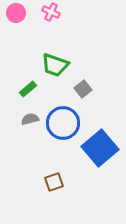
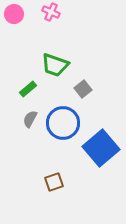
pink circle: moved 2 px left, 1 px down
gray semicircle: rotated 48 degrees counterclockwise
blue square: moved 1 px right
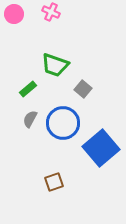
gray square: rotated 12 degrees counterclockwise
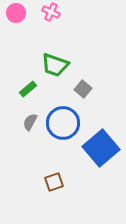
pink circle: moved 2 px right, 1 px up
gray semicircle: moved 3 px down
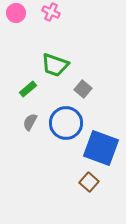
blue circle: moved 3 px right
blue square: rotated 30 degrees counterclockwise
brown square: moved 35 px right; rotated 30 degrees counterclockwise
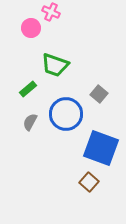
pink circle: moved 15 px right, 15 px down
gray square: moved 16 px right, 5 px down
blue circle: moved 9 px up
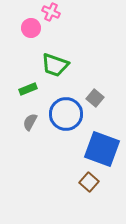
green rectangle: rotated 18 degrees clockwise
gray square: moved 4 px left, 4 px down
blue square: moved 1 px right, 1 px down
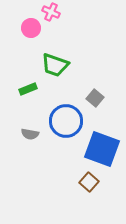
blue circle: moved 7 px down
gray semicircle: moved 12 px down; rotated 108 degrees counterclockwise
